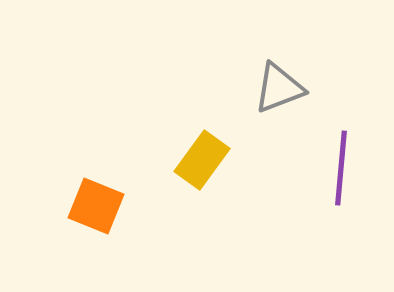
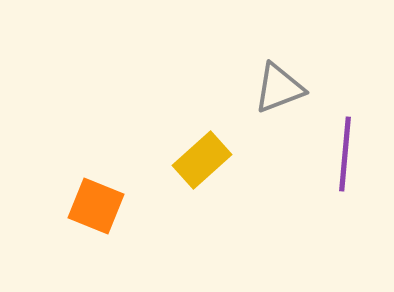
yellow rectangle: rotated 12 degrees clockwise
purple line: moved 4 px right, 14 px up
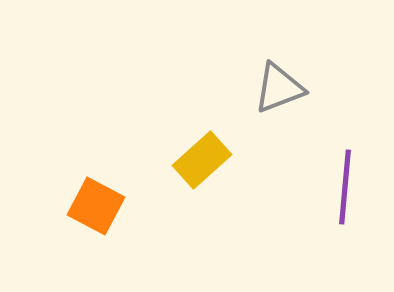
purple line: moved 33 px down
orange square: rotated 6 degrees clockwise
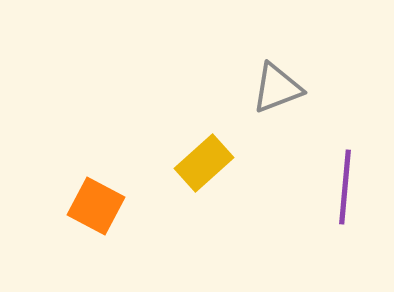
gray triangle: moved 2 px left
yellow rectangle: moved 2 px right, 3 px down
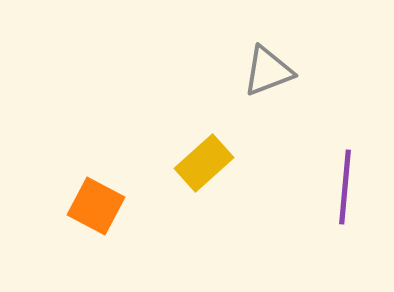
gray triangle: moved 9 px left, 17 px up
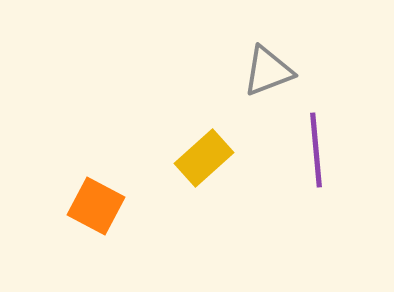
yellow rectangle: moved 5 px up
purple line: moved 29 px left, 37 px up; rotated 10 degrees counterclockwise
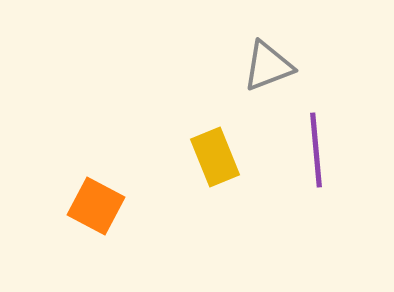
gray triangle: moved 5 px up
yellow rectangle: moved 11 px right, 1 px up; rotated 70 degrees counterclockwise
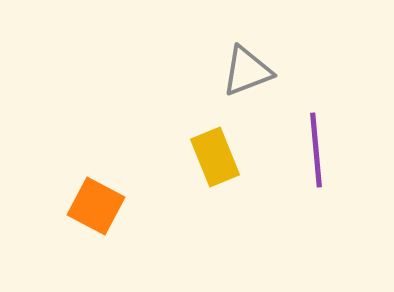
gray triangle: moved 21 px left, 5 px down
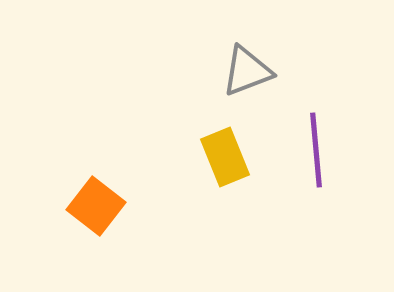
yellow rectangle: moved 10 px right
orange square: rotated 10 degrees clockwise
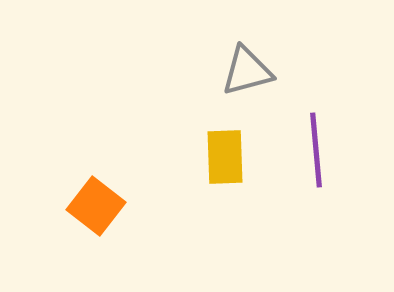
gray triangle: rotated 6 degrees clockwise
yellow rectangle: rotated 20 degrees clockwise
